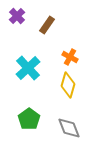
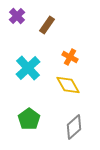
yellow diamond: rotated 45 degrees counterclockwise
gray diamond: moved 5 px right, 1 px up; rotated 70 degrees clockwise
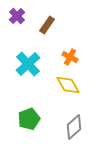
cyan cross: moved 4 px up
green pentagon: rotated 15 degrees clockwise
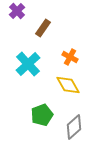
purple cross: moved 5 px up
brown rectangle: moved 4 px left, 3 px down
green pentagon: moved 13 px right, 4 px up
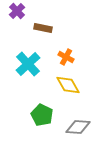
brown rectangle: rotated 66 degrees clockwise
orange cross: moved 4 px left
green pentagon: rotated 25 degrees counterclockwise
gray diamond: moved 4 px right; rotated 45 degrees clockwise
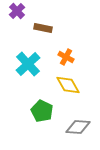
green pentagon: moved 4 px up
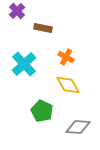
cyan cross: moved 4 px left
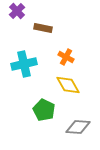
cyan cross: rotated 30 degrees clockwise
green pentagon: moved 2 px right, 1 px up
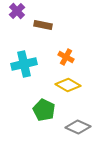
brown rectangle: moved 3 px up
yellow diamond: rotated 30 degrees counterclockwise
gray diamond: rotated 20 degrees clockwise
